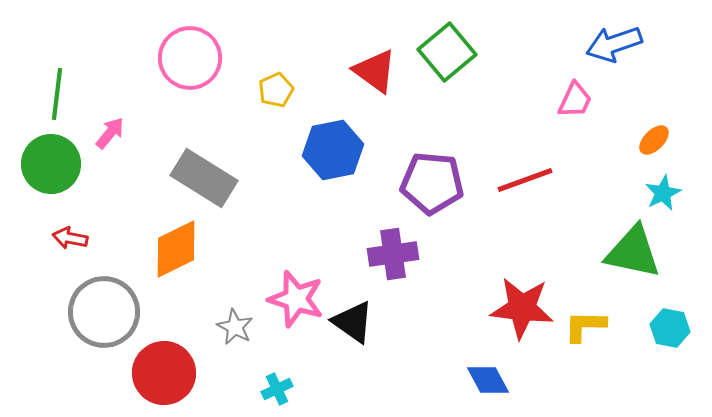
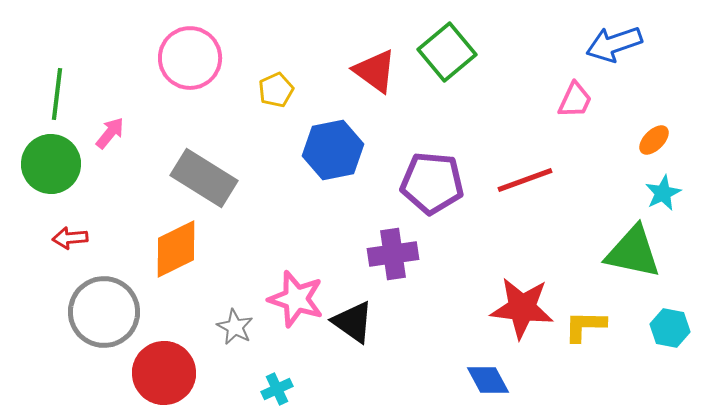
red arrow: rotated 16 degrees counterclockwise
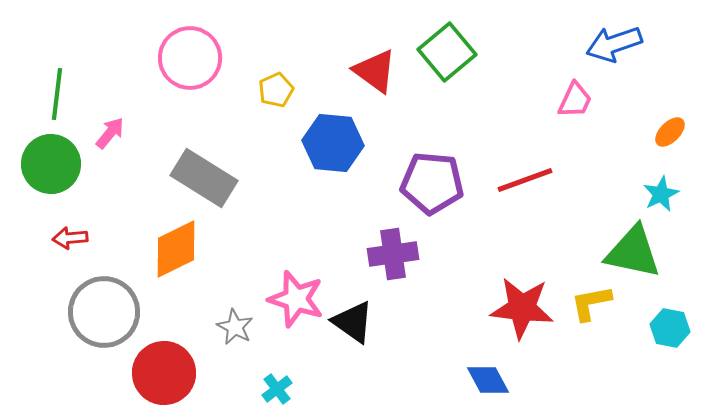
orange ellipse: moved 16 px right, 8 px up
blue hexagon: moved 7 px up; rotated 16 degrees clockwise
cyan star: moved 2 px left, 1 px down
yellow L-shape: moved 6 px right, 23 px up; rotated 12 degrees counterclockwise
cyan cross: rotated 12 degrees counterclockwise
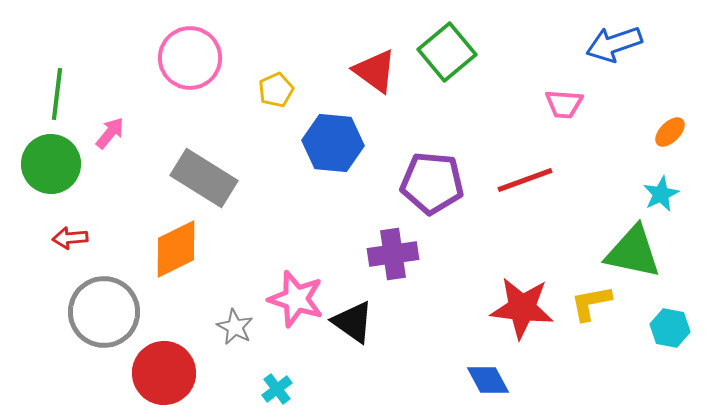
pink trapezoid: moved 11 px left, 4 px down; rotated 69 degrees clockwise
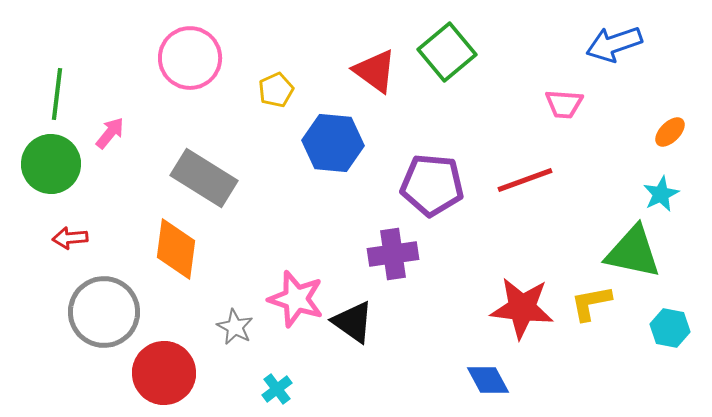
purple pentagon: moved 2 px down
orange diamond: rotated 56 degrees counterclockwise
